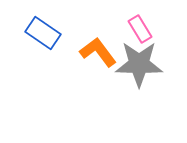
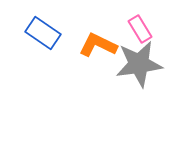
orange L-shape: moved 7 px up; rotated 27 degrees counterclockwise
gray star: rotated 9 degrees counterclockwise
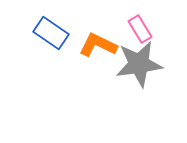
blue rectangle: moved 8 px right
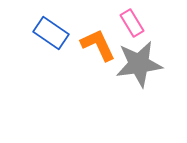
pink rectangle: moved 8 px left, 6 px up
orange L-shape: rotated 39 degrees clockwise
